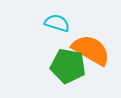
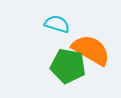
cyan semicircle: moved 1 px down
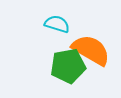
green pentagon: rotated 20 degrees counterclockwise
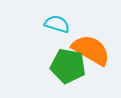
green pentagon: rotated 20 degrees clockwise
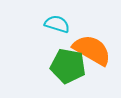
orange semicircle: moved 1 px right
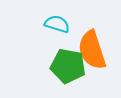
orange semicircle: rotated 138 degrees counterclockwise
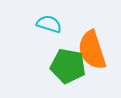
cyan semicircle: moved 8 px left
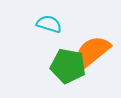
orange semicircle: moved 2 px down; rotated 69 degrees clockwise
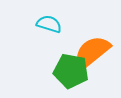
green pentagon: moved 3 px right, 5 px down
